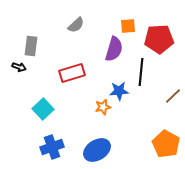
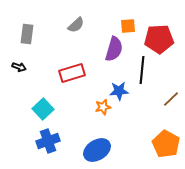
gray rectangle: moved 4 px left, 12 px up
black line: moved 1 px right, 2 px up
brown line: moved 2 px left, 3 px down
blue cross: moved 4 px left, 6 px up
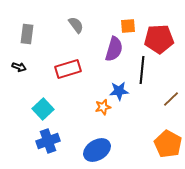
gray semicircle: rotated 84 degrees counterclockwise
red rectangle: moved 4 px left, 4 px up
orange pentagon: moved 2 px right
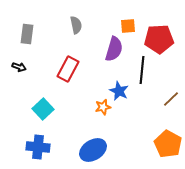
gray semicircle: rotated 24 degrees clockwise
red rectangle: rotated 45 degrees counterclockwise
blue star: rotated 30 degrees clockwise
blue cross: moved 10 px left, 6 px down; rotated 25 degrees clockwise
blue ellipse: moved 4 px left
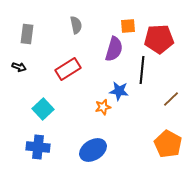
red rectangle: rotated 30 degrees clockwise
blue star: rotated 18 degrees counterclockwise
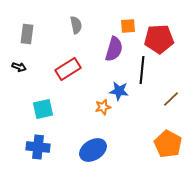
cyan square: rotated 30 degrees clockwise
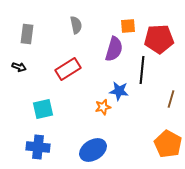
brown line: rotated 30 degrees counterclockwise
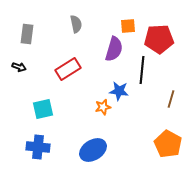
gray semicircle: moved 1 px up
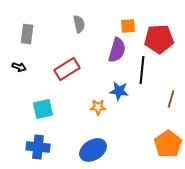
gray semicircle: moved 3 px right
purple semicircle: moved 3 px right, 1 px down
red rectangle: moved 1 px left
orange star: moved 5 px left; rotated 14 degrees clockwise
orange pentagon: rotated 8 degrees clockwise
